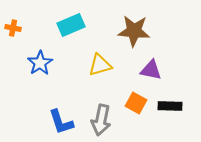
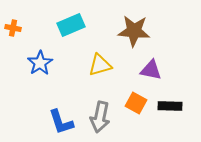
gray arrow: moved 1 px left, 3 px up
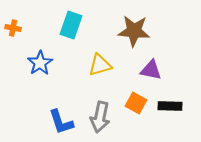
cyan rectangle: rotated 48 degrees counterclockwise
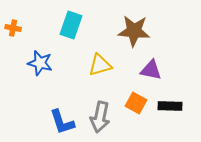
blue star: rotated 25 degrees counterclockwise
blue L-shape: moved 1 px right
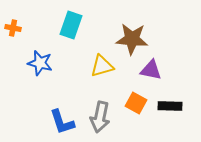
brown star: moved 2 px left, 8 px down
yellow triangle: moved 2 px right, 1 px down
